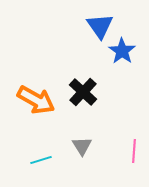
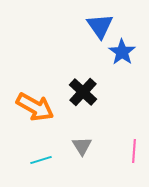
blue star: moved 1 px down
orange arrow: moved 1 px left, 7 px down
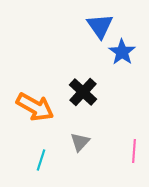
gray triangle: moved 2 px left, 4 px up; rotated 15 degrees clockwise
cyan line: rotated 55 degrees counterclockwise
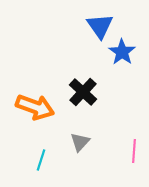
orange arrow: rotated 9 degrees counterclockwise
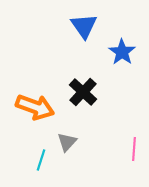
blue triangle: moved 16 px left
gray triangle: moved 13 px left
pink line: moved 2 px up
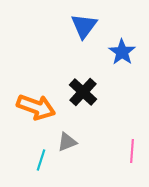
blue triangle: rotated 12 degrees clockwise
orange arrow: moved 1 px right
gray triangle: rotated 25 degrees clockwise
pink line: moved 2 px left, 2 px down
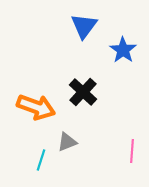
blue star: moved 1 px right, 2 px up
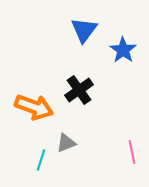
blue triangle: moved 4 px down
black cross: moved 4 px left, 2 px up; rotated 12 degrees clockwise
orange arrow: moved 2 px left
gray triangle: moved 1 px left, 1 px down
pink line: moved 1 px down; rotated 15 degrees counterclockwise
